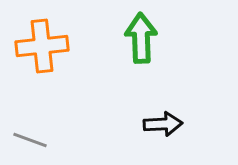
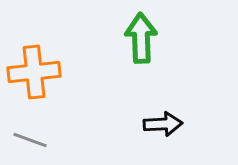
orange cross: moved 8 px left, 26 px down
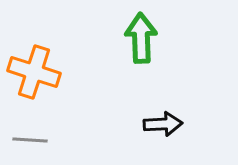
orange cross: rotated 24 degrees clockwise
gray line: rotated 16 degrees counterclockwise
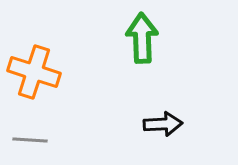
green arrow: moved 1 px right
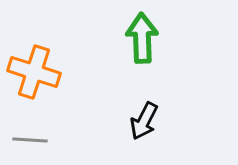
black arrow: moved 19 px left, 3 px up; rotated 120 degrees clockwise
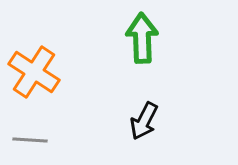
orange cross: rotated 15 degrees clockwise
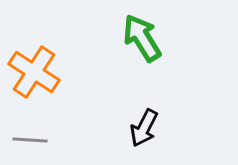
green arrow: rotated 30 degrees counterclockwise
black arrow: moved 7 px down
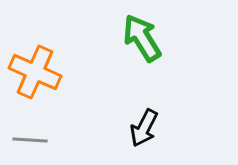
orange cross: moved 1 px right; rotated 9 degrees counterclockwise
